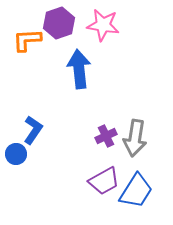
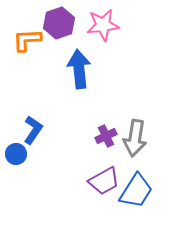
pink star: rotated 16 degrees counterclockwise
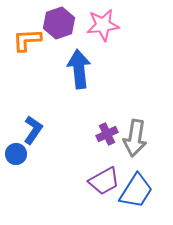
purple cross: moved 1 px right, 2 px up
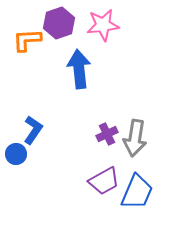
blue trapezoid: moved 1 px right, 1 px down; rotated 9 degrees counterclockwise
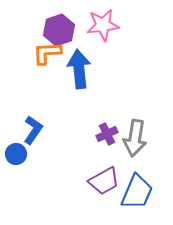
purple hexagon: moved 7 px down
orange L-shape: moved 20 px right, 13 px down
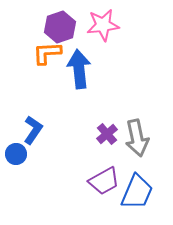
purple hexagon: moved 1 px right, 3 px up
purple cross: rotated 15 degrees counterclockwise
gray arrow: moved 2 px right; rotated 21 degrees counterclockwise
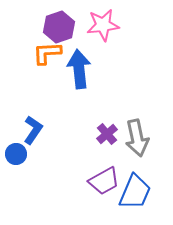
purple hexagon: moved 1 px left
blue trapezoid: moved 2 px left
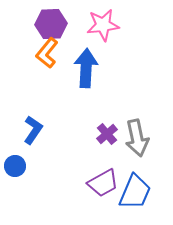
purple hexagon: moved 8 px left, 3 px up; rotated 16 degrees clockwise
orange L-shape: rotated 48 degrees counterclockwise
blue arrow: moved 7 px right, 1 px up; rotated 9 degrees clockwise
blue circle: moved 1 px left, 12 px down
purple trapezoid: moved 1 px left, 2 px down
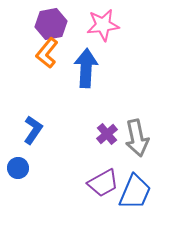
purple hexagon: rotated 8 degrees counterclockwise
blue circle: moved 3 px right, 2 px down
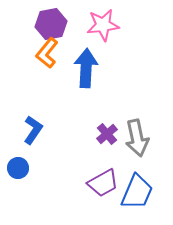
blue trapezoid: moved 2 px right
